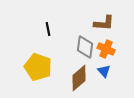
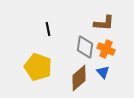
blue triangle: moved 1 px left, 1 px down
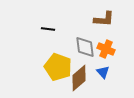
brown L-shape: moved 4 px up
black line: rotated 72 degrees counterclockwise
gray diamond: rotated 15 degrees counterclockwise
yellow pentagon: moved 20 px right
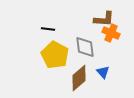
orange cross: moved 5 px right, 16 px up
yellow pentagon: moved 3 px left, 12 px up; rotated 8 degrees clockwise
